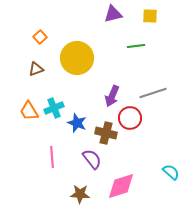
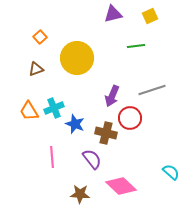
yellow square: rotated 28 degrees counterclockwise
gray line: moved 1 px left, 3 px up
blue star: moved 2 px left, 1 px down
pink diamond: rotated 60 degrees clockwise
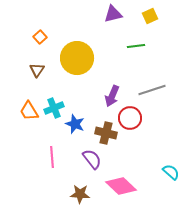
brown triangle: moved 1 px right, 1 px down; rotated 35 degrees counterclockwise
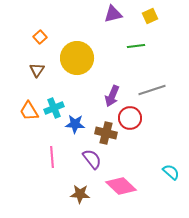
blue star: rotated 18 degrees counterclockwise
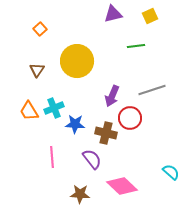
orange square: moved 8 px up
yellow circle: moved 3 px down
pink diamond: moved 1 px right
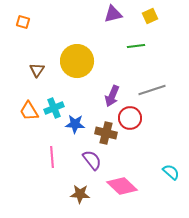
orange square: moved 17 px left, 7 px up; rotated 32 degrees counterclockwise
purple semicircle: moved 1 px down
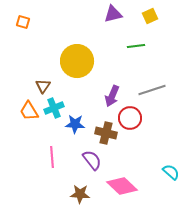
brown triangle: moved 6 px right, 16 px down
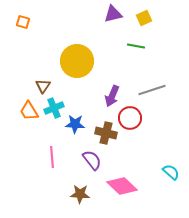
yellow square: moved 6 px left, 2 px down
green line: rotated 18 degrees clockwise
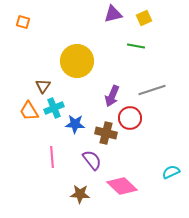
cyan semicircle: rotated 66 degrees counterclockwise
